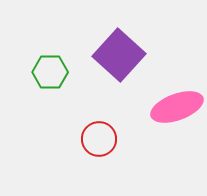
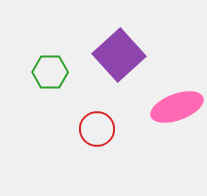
purple square: rotated 6 degrees clockwise
red circle: moved 2 px left, 10 px up
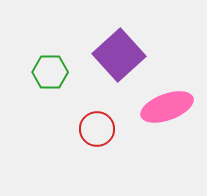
pink ellipse: moved 10 px left
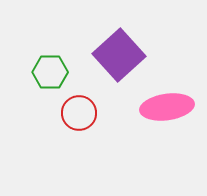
pink ellipse: rotated 12 degrees clockwise
red circle: moved 18 px left, 16 px up
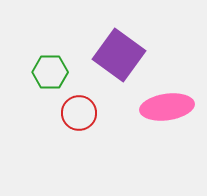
purple square: rotated 12 degrees counterclockwise
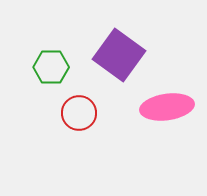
green hexagon: moved 1 px right, 5 px up
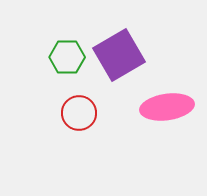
purple square: rotated 24 degrees clockwise
green hexagon: moved 16 px right, 10 px up
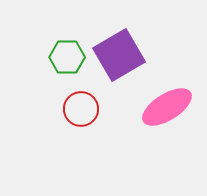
pink ellipse: rotated 24 degrees counterclockwise
red circle: moved 2 px right, 4 px up
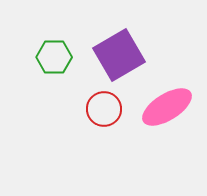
green hexagon: moved 13 px left
red circle: moved 23 px right
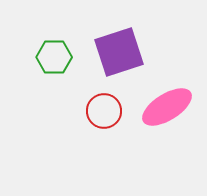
purple square: moved 3 px up; rotated 12 degrees clockwise
red circle: moved 2 px down
